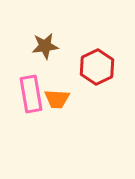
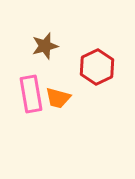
brown star: rotated 8 degrees counterclockwise
orange trapezoid: moved 1 px right, 1 px up; rotated 12 degrees clockwise
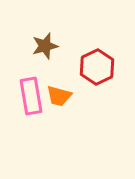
pink rectangle: moved 2 px down
orange trapezoid: moved 1 px right, 2 px up
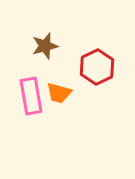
orange trapezoid: moved 3 px up
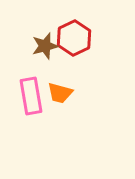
red hexagon: moved 23 px left, 29 px up
orange trapezoid: moved 1 px right
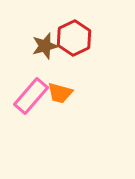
pink rectangle: rotated 51 degrees clockwise
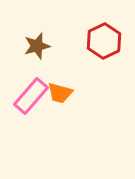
red hexagon: moved 30 px right, 3 px down
brown star: moved 8 px left
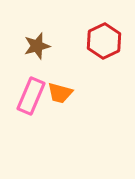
pink rectangle: rotated 18 degrees counterclockwise
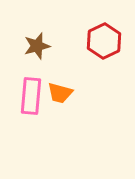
pink rectangle: rotated 18 degrees counterclockwise
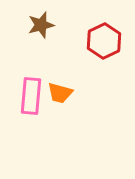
brown star: moved 4 px right, 21 px up
